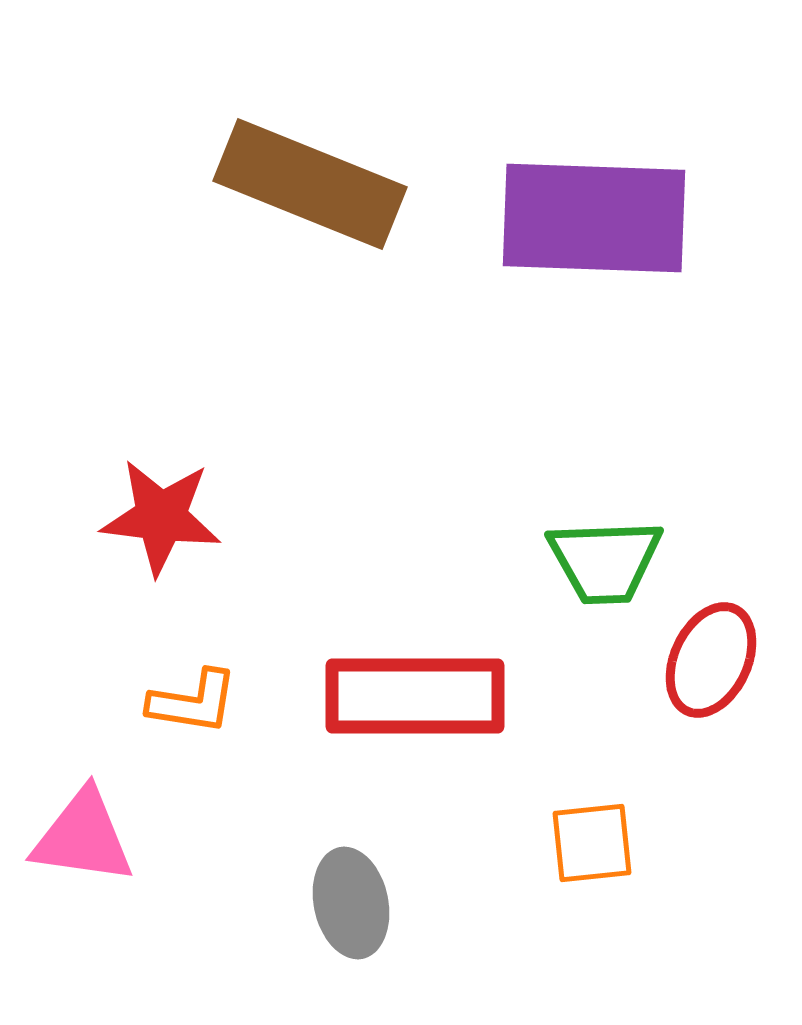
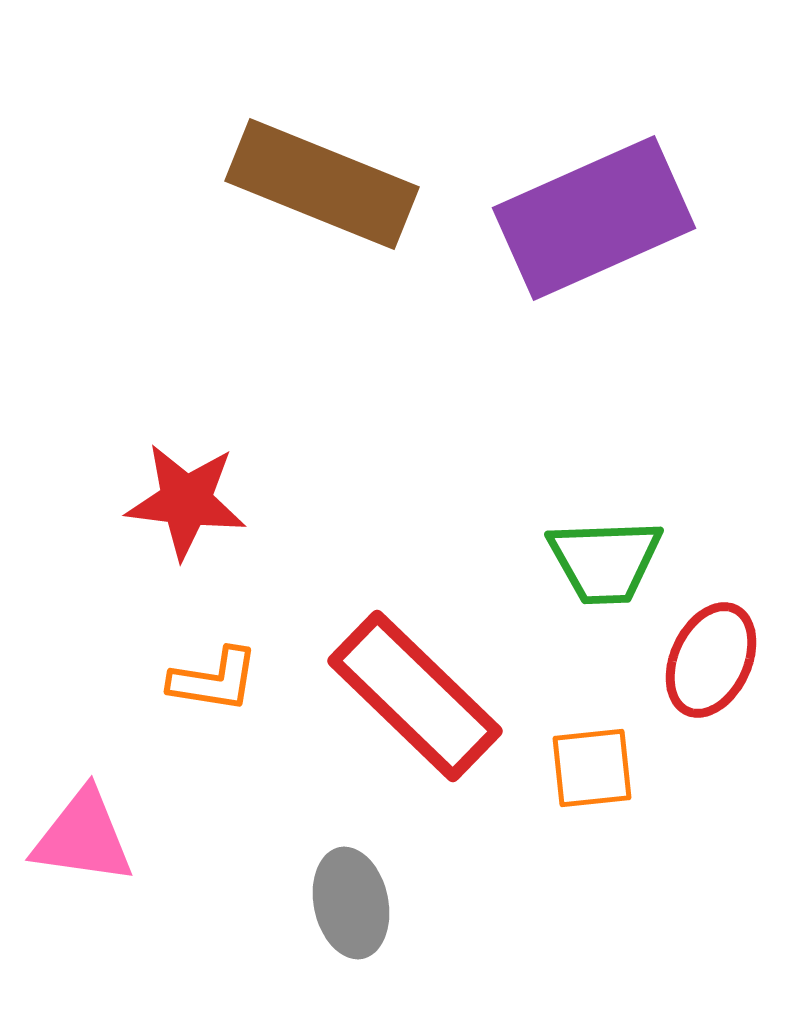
brown rectangle: moved 12 px right
purple rectangle: rotated 26 degrees counterclockwise
red star: moved 25 px right, 16 px up
red rectangle: rotated 44 degrees clockwise
orange L-shape: moved 21 px right, 22 px up
orange square: moved 75 px up
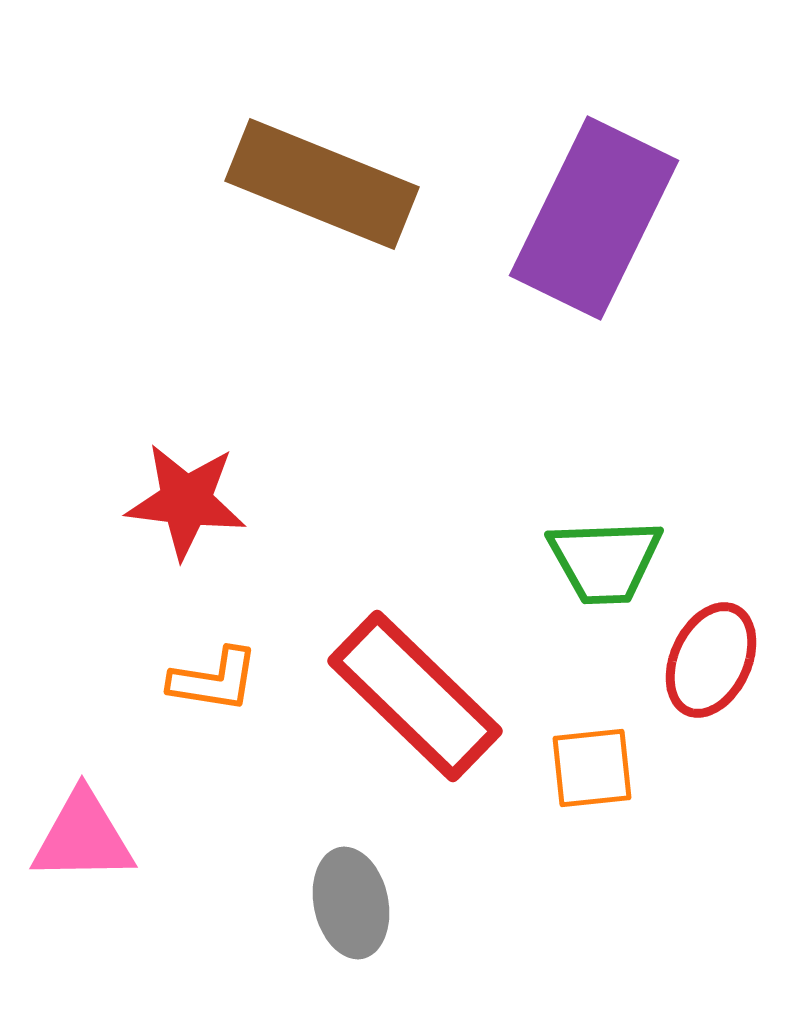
purple rectangle: rotated 40 degrees counterclockwise
pink triangle: rotated 9 degrees counterclockwise
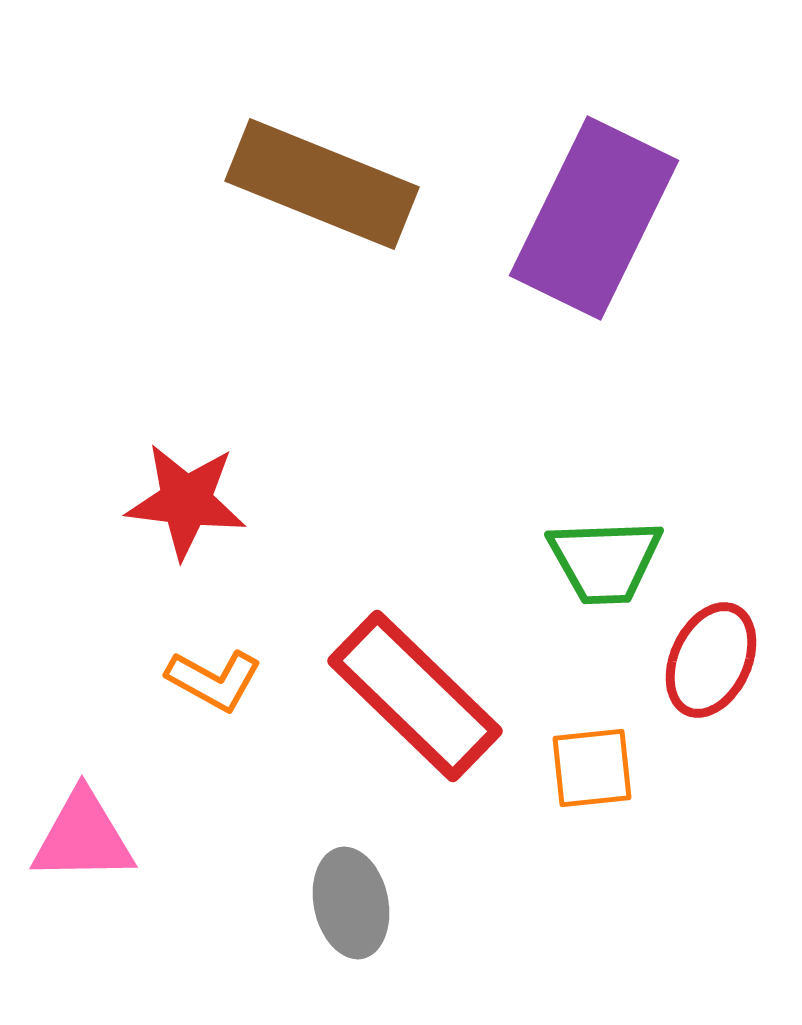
orange L-shape: rotated 20 degrees clockwise
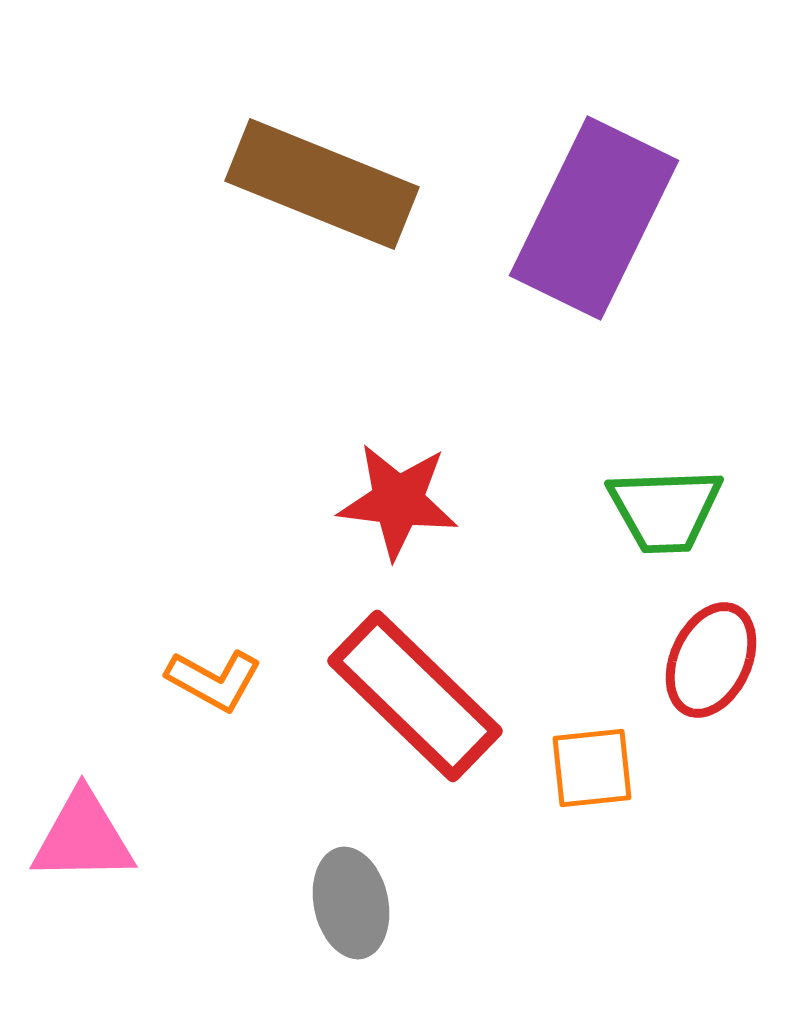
red star: moved 212 px right
green trapezoid: moved 60 px right, 51 px up
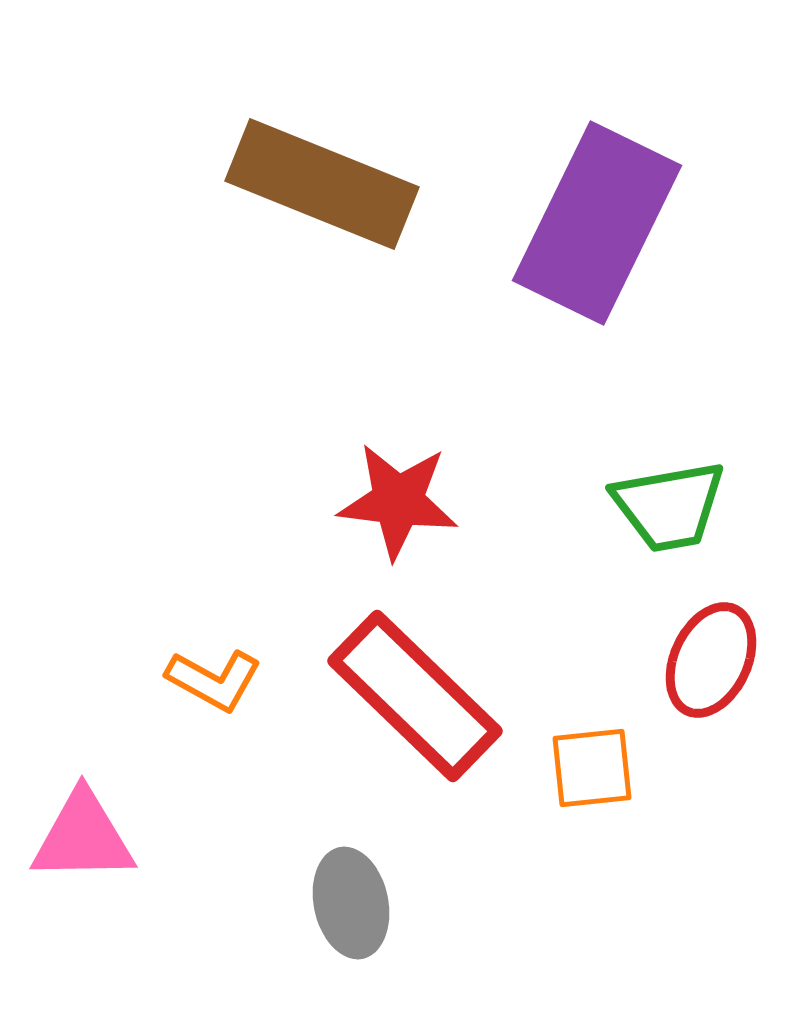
purple rectangle: moved 3 px right, 5 px down
green trapezoid: moved 4 px right, 4 px up; rotated 8 degrees counterclockwise
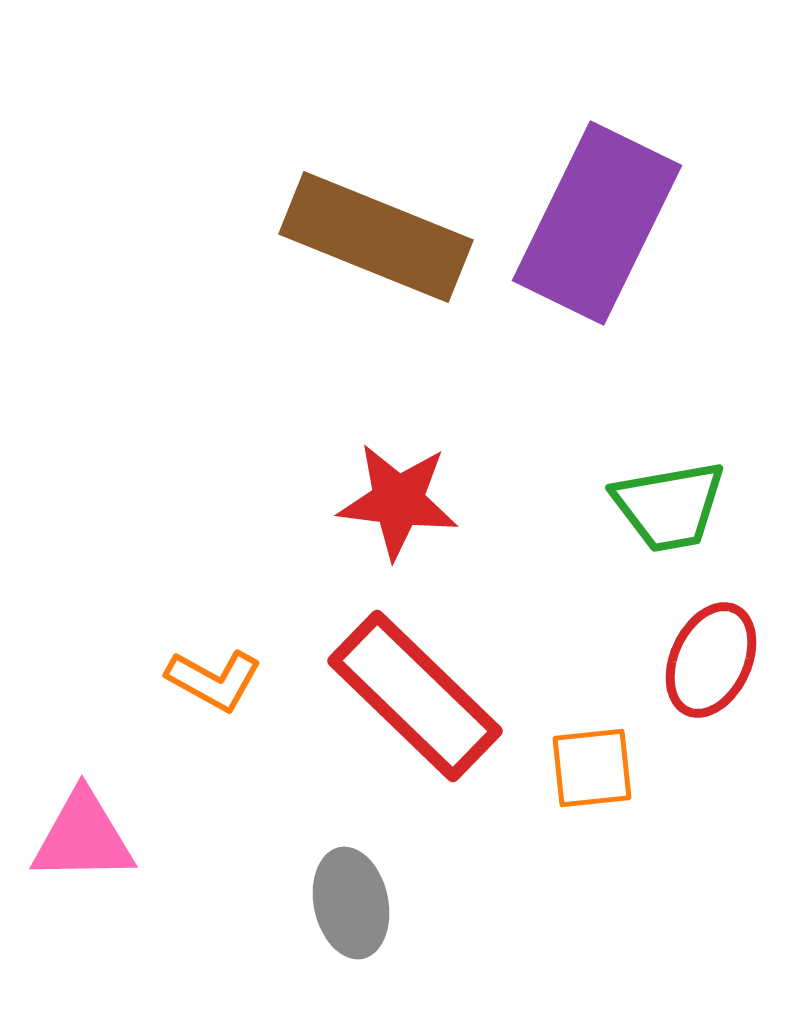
brown rectangle: moved 54 px right, 53 px down
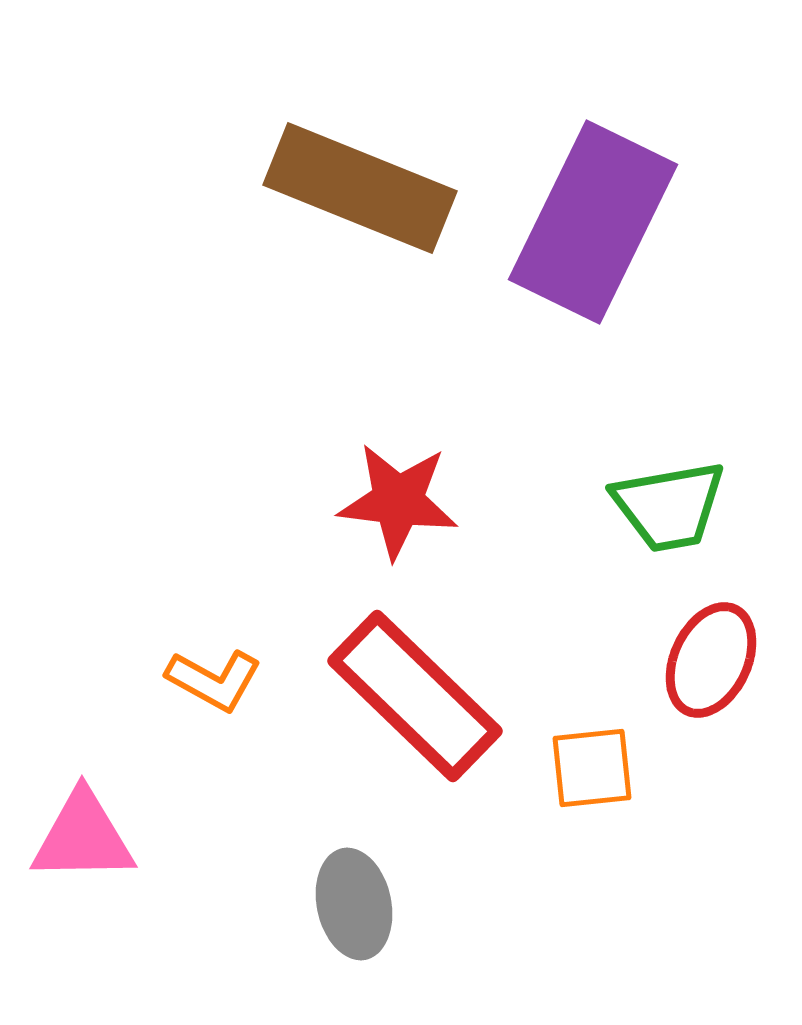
purple rectangle: moved 4 px left, 1 px up
brown rectangle: moved 16 px left, 49 px up
gray ellipse: moved 3 px right, 1 px down
